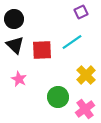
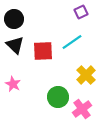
red square: moved 1 px right, 1 px down
pink star: moved 6 px left, 5 px down
pink cross: moved 3 px left
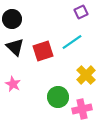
black circle: moved 2 px left
black triangle: moved 2 px down
red square: rotated 15 degrees counterclockwise
pink cross: rotated 24 degrees clockwise
